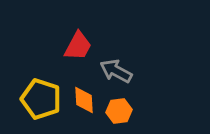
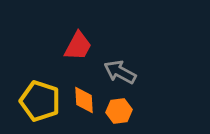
gray arrow: moved 4 px right, 1 px down
yellow pentagon: moved 1 px left, 2 px down
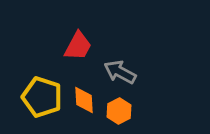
yellow pentagon: moved 2 px right, 4 px up
orange hexagon: rotated 20 degrees counterclockwise
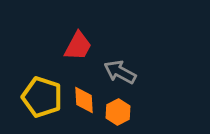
orange hexagon: moved 1 px left, 1 px down
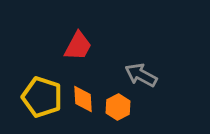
gray arrow: moved 21 px right, 3 px down
orange diamond: moved 1 px left, 1 px up
orange hexagon: moved 5 px up
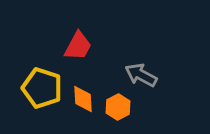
yellow pentagon: moved 9 px up
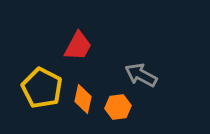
yellow pentagon: rotated 9 degrees clockwise
orange diamond: rotated 16 degrees clockwise
orange hexagon: rotated 20 degrees clockwise
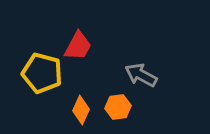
yellow pentagon: moved 15 px up; rotated 12 degrees counterclockwise
orange diamond: moved 2 px left, 11 px down; rotated 12 degrees clockwise
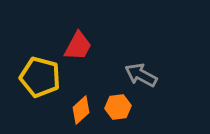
yellow pentagon: moved 2 px left, 4 px down
orange diamond: rotated 24 degrees clockwise
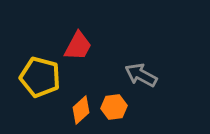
orange hexagon: moved 4 px left
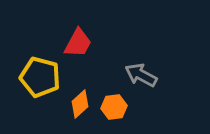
red trapezoid: moved 3 px up
orange diamond: moved 1 px left, 6 px up
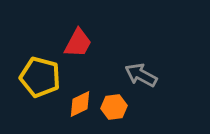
orange diamond: rotated 16 degrees clockwise
